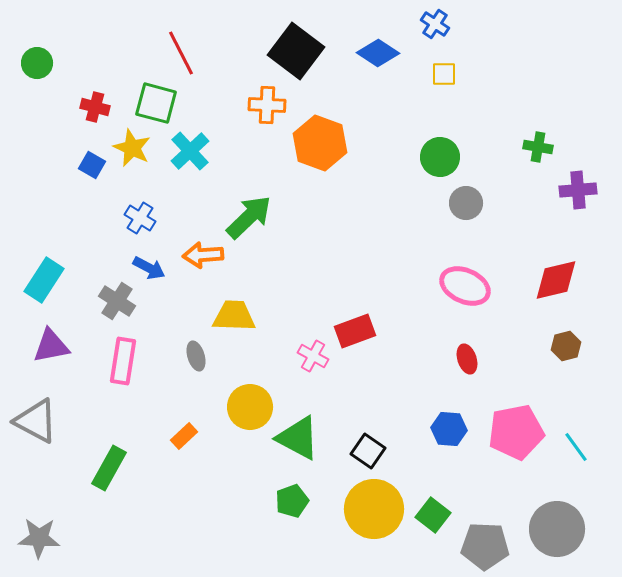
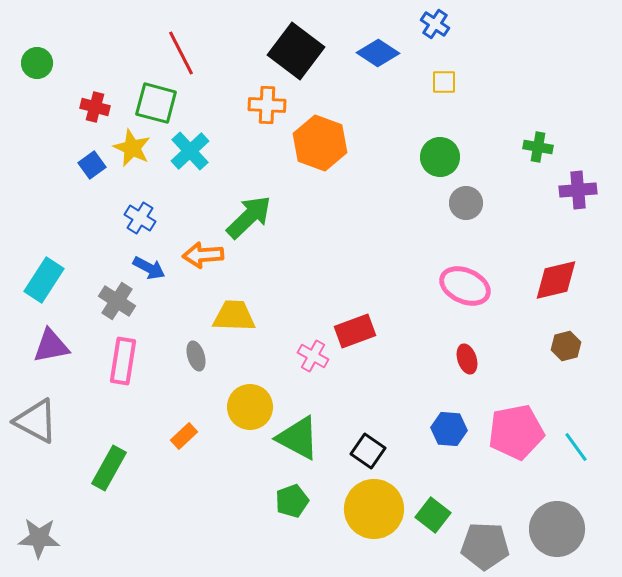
yellow square at (444, 74): moved 8 px down
blue square at (92, 165): rotated 24 degrees clockwise
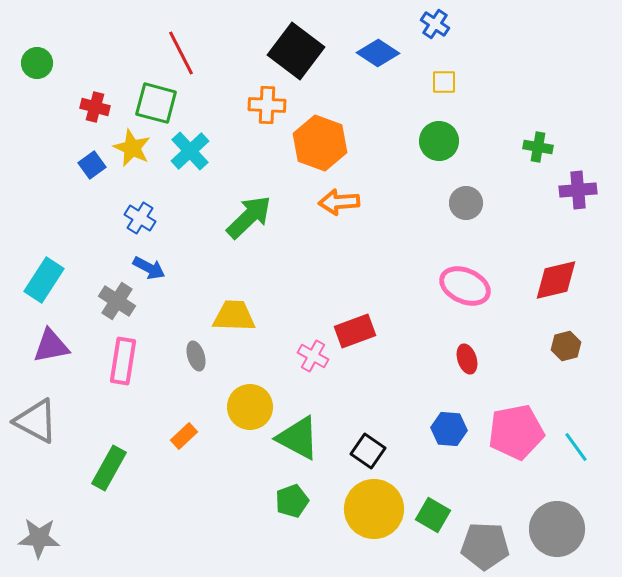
green circle at (440, 157): moved 1 px left, 16 px up
orange arrow at (203, 255): moved 136 px right, 53 px up
green square at (433, 515): rotated 8 degrees counterclockwise
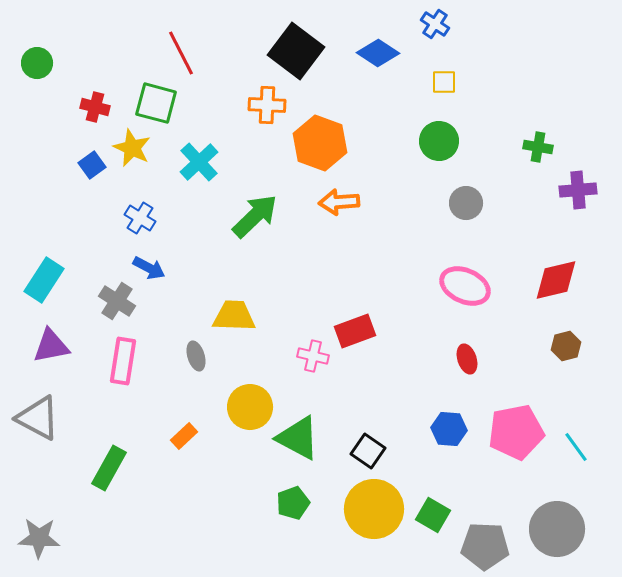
cyan cross at (190, 151): moved 9 px right, 11 px down
green arrow at (249, 217): moved 6 px right, 1 px up
pink cross at (313, 356): rotated 16 degrees counterclockwise
gray triangle at (36, 421): moved 2 px right, 3 px up
green pentagon at (292, 501): moved 1 px right, 2 px down
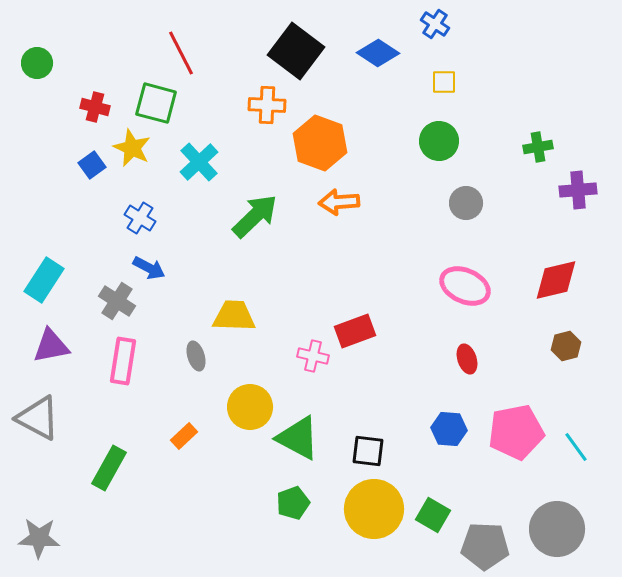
green cross at (538, 147): rotated 20 degrees counterclockwise
black square at (368, 451): rotated 28 degrees counterclockwise
